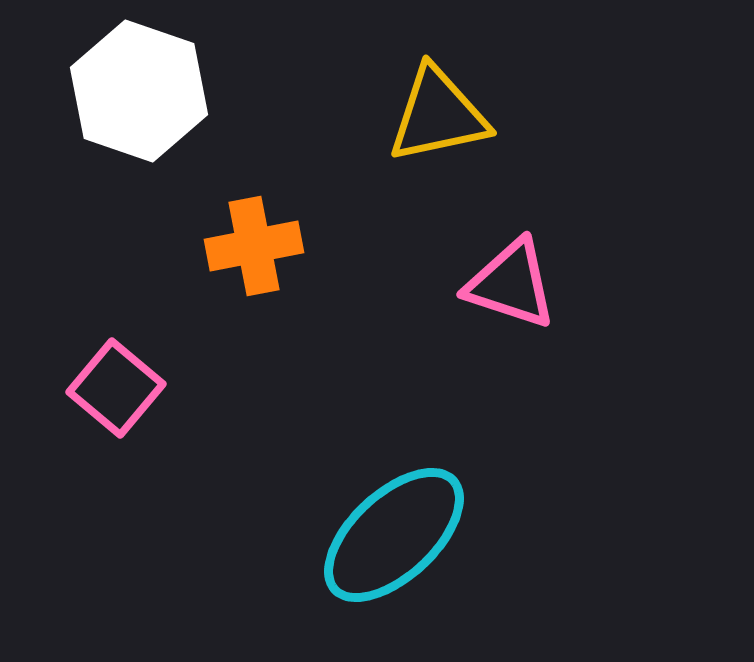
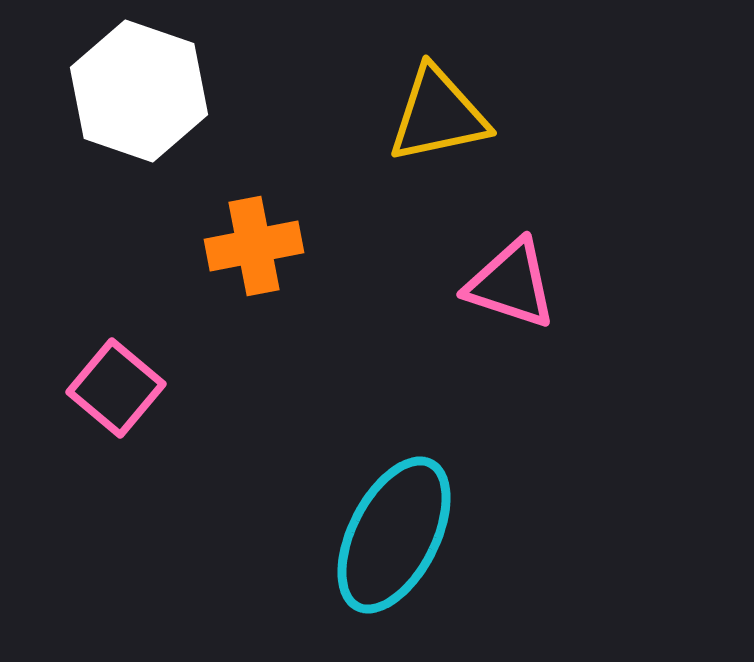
cyan ellipse: rotated 20 degrees counterclockwise
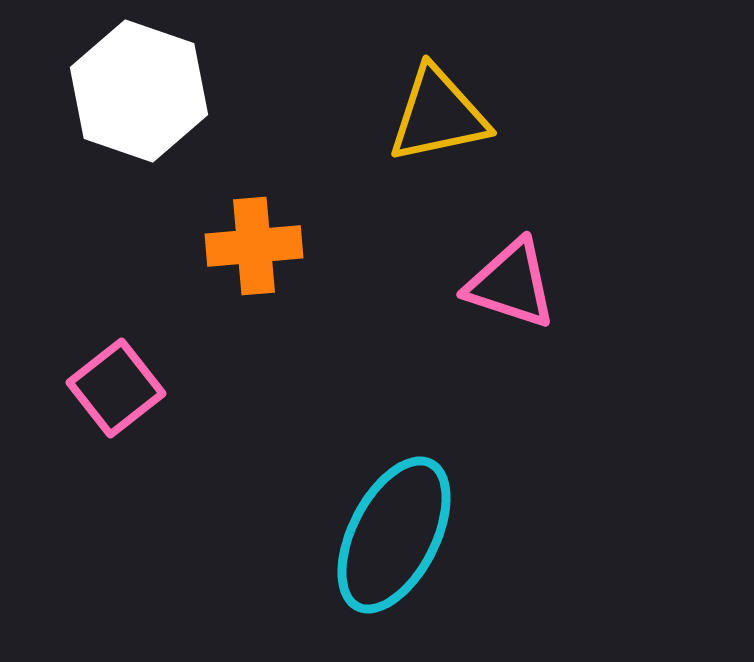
orange cross: rotated 6 degrees clockwise
pink square: rotated 12 degrees clockwise
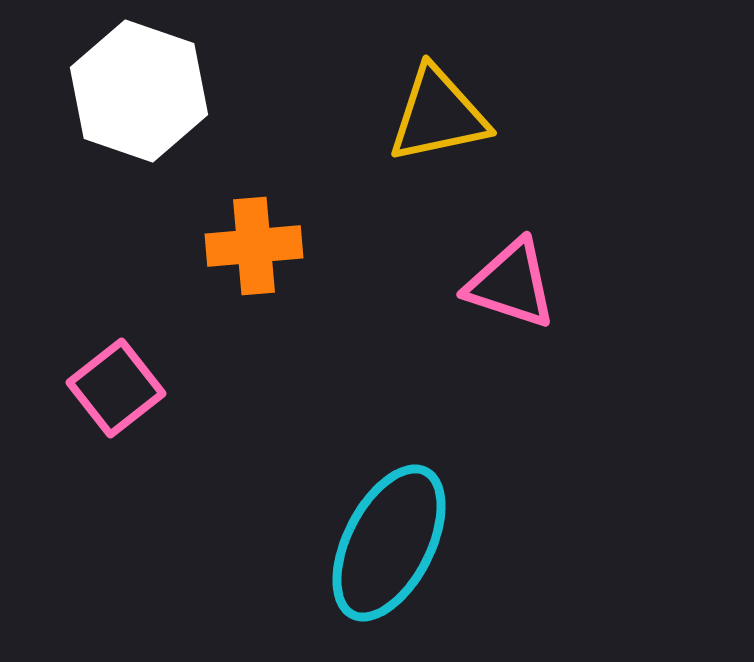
cyan ellipse: moved 5 px left, 8 px down
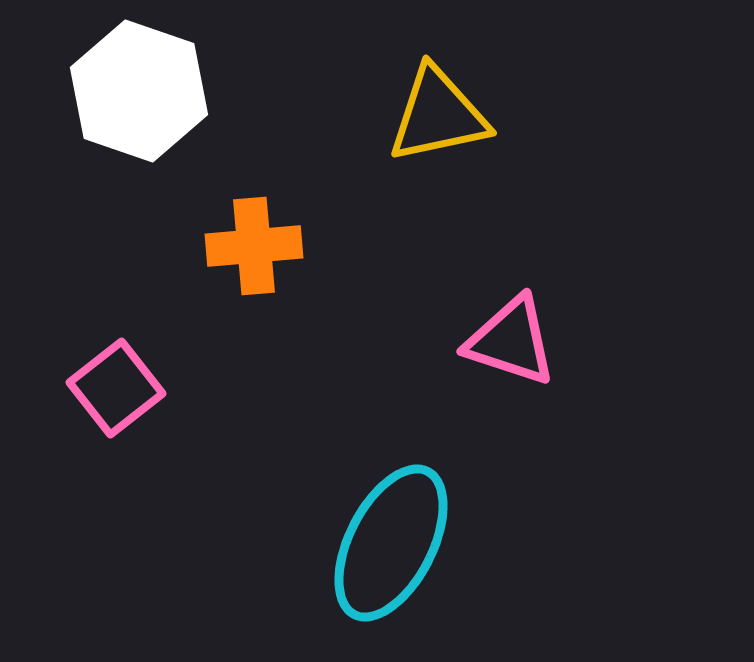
pink triangle: moved 57 px down
cyan ellipse: moved 2 px right
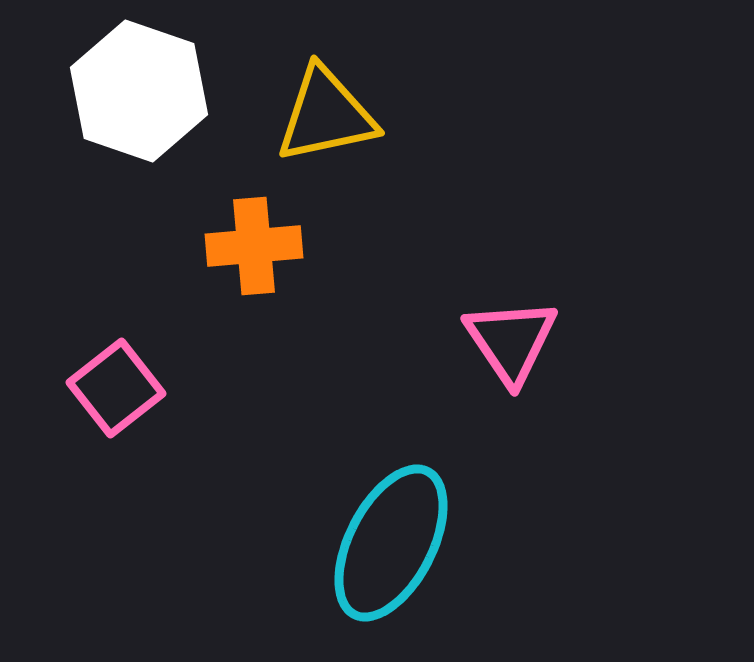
yellow triangle: moved 112 px left
pink triangle: rotated 38 degrees clockwise
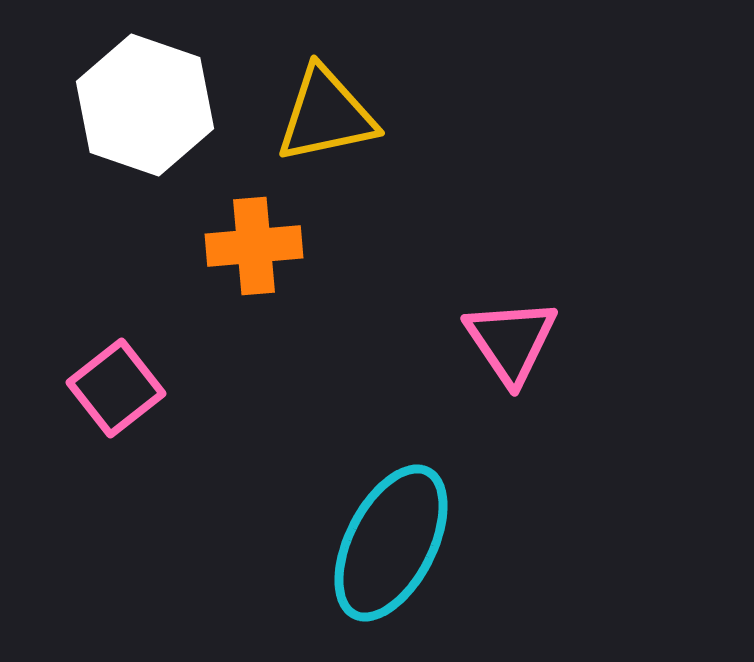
white hexagon: moved 6 px right, 14 px down
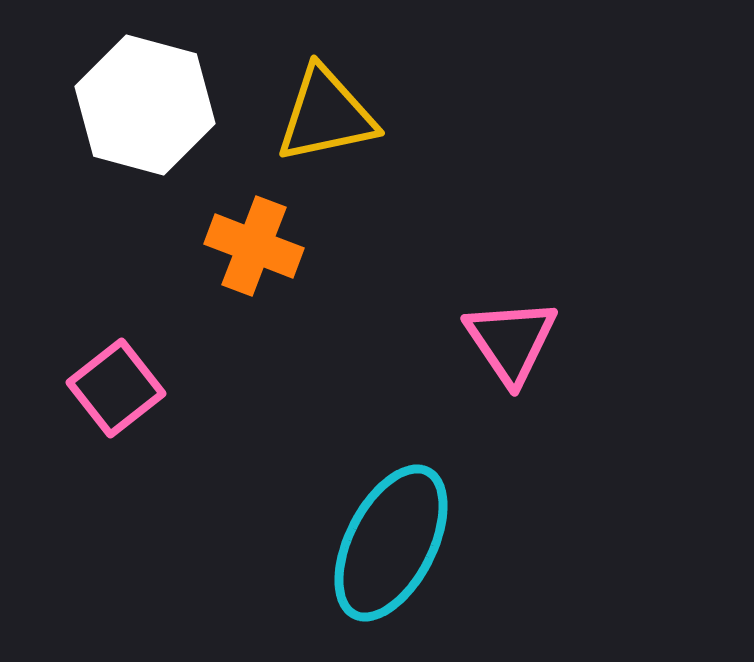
white hexagon: rotated 4 degrees counterclockwise
orange cross: rotated 26 degrees clockwise
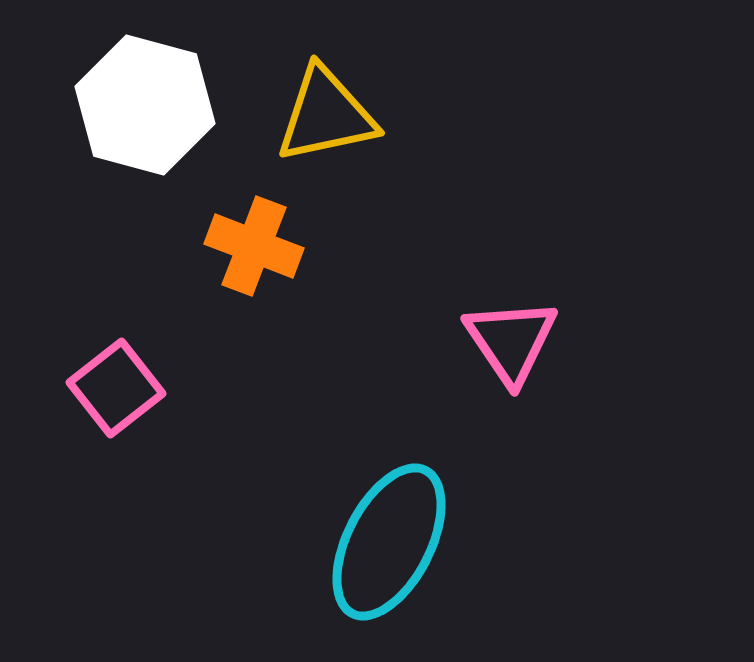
cyan ellipse: moved 2 px left, 1 px up
